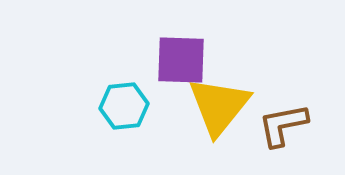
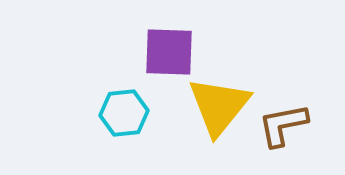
purple square: moved 12 px left, 8 px up
cyan hexagon: moved 7 px down
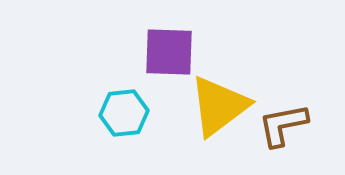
yellow triangle: rotated 14 degrees clockwise
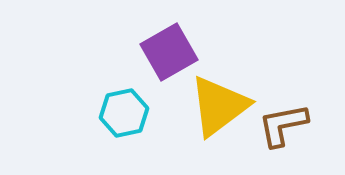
purple square: rotated 32 degrees counterclockwise
cyan hexagon: rotated 6 degrees counterclockwise
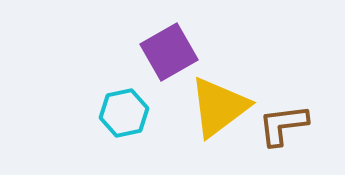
yellow triangle: moved 1 px down
brown L-shape: rotated 4 degrees clockwise
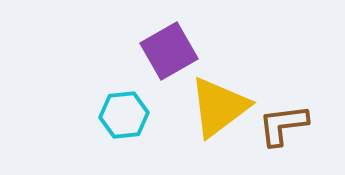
purple square: moved 1 px up
cyan hexagon: moved 2 px down; rotated 6 degrees clockwise
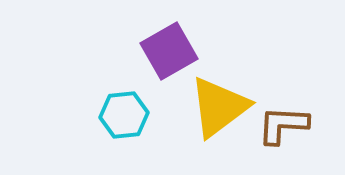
brown L-shape: rotated 10 degrees clockwise
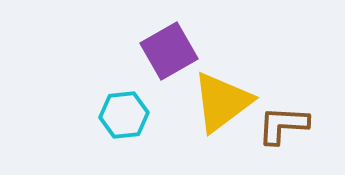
yellow triangle: moved 3 px right, 5 px up
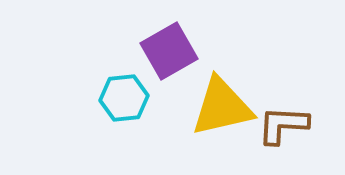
yellow triangle: moved 5 px down; rotated 24 degrees clockwise
cyan hexagon: moved 17 px up
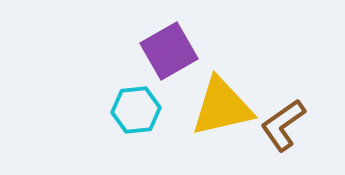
cyan hexagon: moved 12 px right, 12 px down
brown L-shape: rotated 38 degrees counterclockwise
